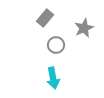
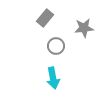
gray star: rotated 18 degrees clockwise
gray circle: moved 1 px down
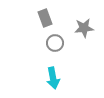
gray rectangle: rotated 60 degrees counterclockwise
gray circle: moved 1 px left, 3 px up
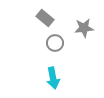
gray rectangle: rotated 30 degrees counterclockwise
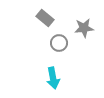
gray circle: moved 4 px right
